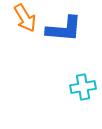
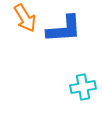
blue L-shape: rotated 9 degrees counterclockwise
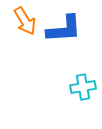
orange arrow: moved 3 px down
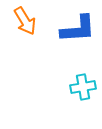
blue L-shape: moved 14 px right
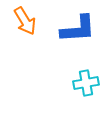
cyan cross: moved 3 px right, 4 px up
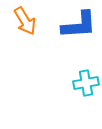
blue L-shape: moved 1 px right, 4 px up
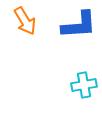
cyan cross: moved 2 px left, 2 px down
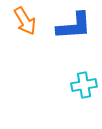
blue L-shape: moved 5 px left, 1 px down
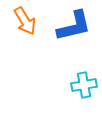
blue L-shape: rotated 9 degrees counterclockwise
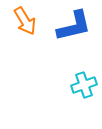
cyan cross: rotated 10 degrees counterclockwise
